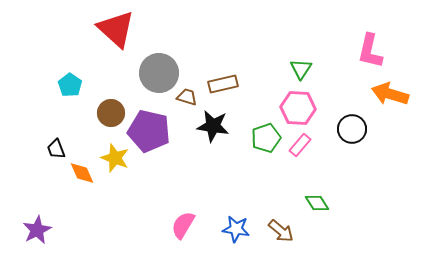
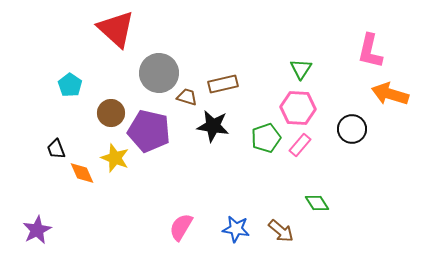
pink semicircle: moved 2 px left, 2 px down
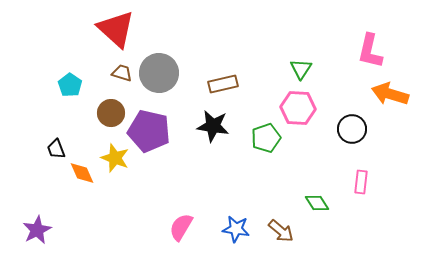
brown trapezoid: moved 65 px left, 24 px up
pink rectangle: moved 61 px right, 37 px down; rotated 35 degrees counterclockwise
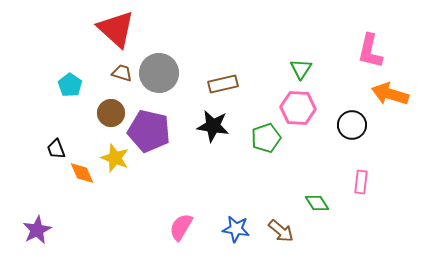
black circle: moved 4 px up
